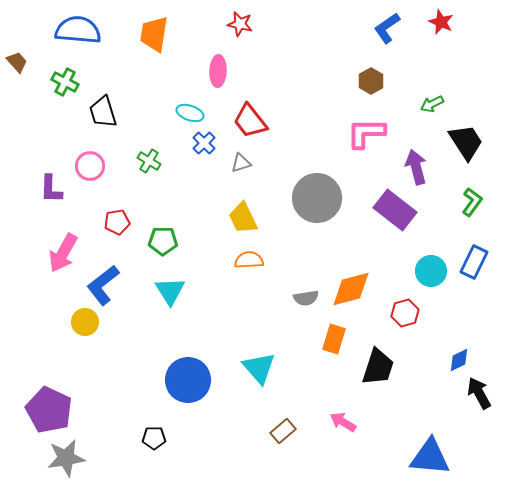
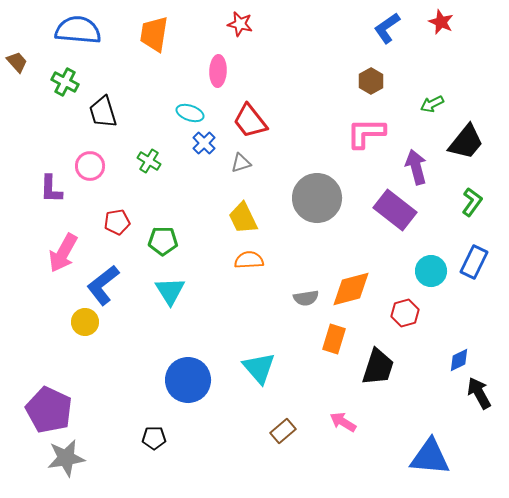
black trapezoid at (466, 142): rotated 72 degrees clockwise
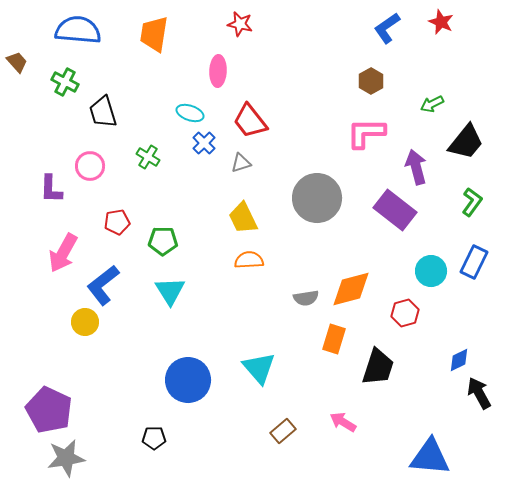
green cross at (149, 161): moved 1 px left, 4 px up
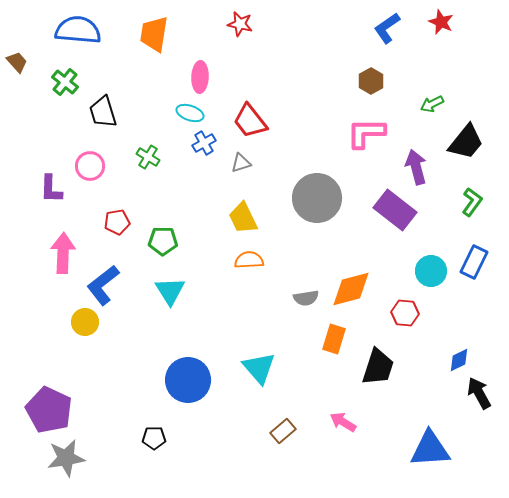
pink ellipse at (218, 71): moved 18 px left, 6 px down
green cross at (65, 82): rotated 12 degrees clockwise
blue cross at (204, 143): rotated 15 degrees clockwise
pink arrow at (63, 253): rotated 153 degrees clockwise
red hexagon at (405, 313): rotated 20 degrees clockwise
blue triangle at (430, 457): moved 8 px up; rotated 9 degrees counterclockwise
